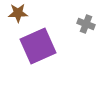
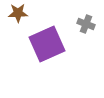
purple square: moved 9 px right, 2 px up
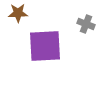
purple square: moved 2 px left, 2 px down; rotated 21 degrees clockwise
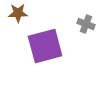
purple square: rotated 12 degrees counterclockwise
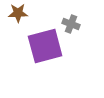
gray cross: moved 15 px left
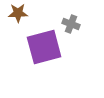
purple square: moved 1 px left, 1 px down
